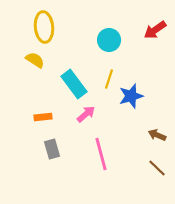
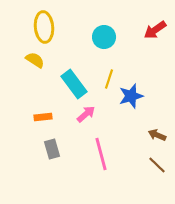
cyan circle: moved 5 px left, 3 px up
brown line: moved 3 px up
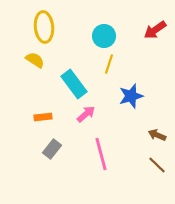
cyan circle: moved 1 px up
yellow line: moved 15 px up
gray rectangle: rotated 54 degrees clockwise
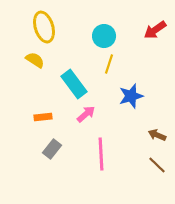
yellow ellipse: rotated 12 degrees counterclockwise
pink line: rotated 12 degrees clockwise
